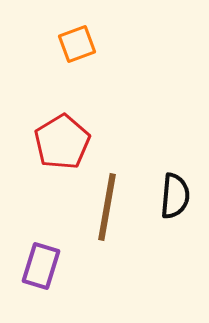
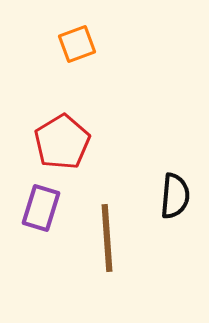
brown line: moved 31 px down; rotated 14 degrees counterclockwise
purple rectangle: moved 58 px up
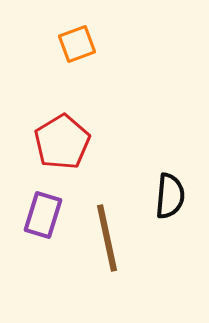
black semicircle: moved 5 px left
purple rectangle: moved 2 px right, 7 px down
brown line: rotated 8 degrees counterclockwise
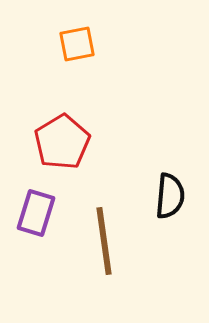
orange square: rotated 9 degrees clockwise
purple rectangle: moved 7 px left, 2 px up
brown line: moved 3 px left, 3 px down; rotated 4 degrees clockwise
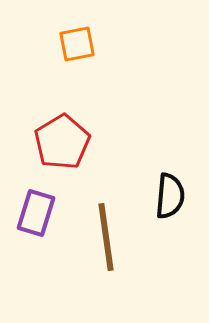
brown line: moved 2 px right, 4 px up
